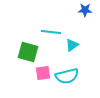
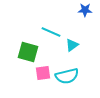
cyan line: rotated 18 degrees clockwise
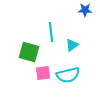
cyan line: rotated 60 degrees clockwise
green square: moved 1 px right
cyan semicircle: moved 1 px right, 1 px up
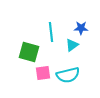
blue star: moved 4 px left, 18 px down
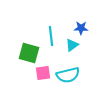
cyan line: moved 4 px down
green square: moved 1 px down
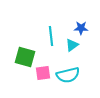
green square: moved 4 px left, 4 px down
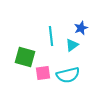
blue star: rotated 24 degrees counterclockwise
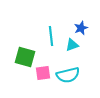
cyan triangle: rotated 16 degrees clockwise
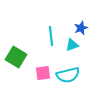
green square: moved 9 px left; rotated 15 degrees clockwise
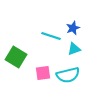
blue star: moved 8 px left
cyan line: rotated 66 degrees counterclockwise
cyan triangle: moved 2 px right, 4 px down
